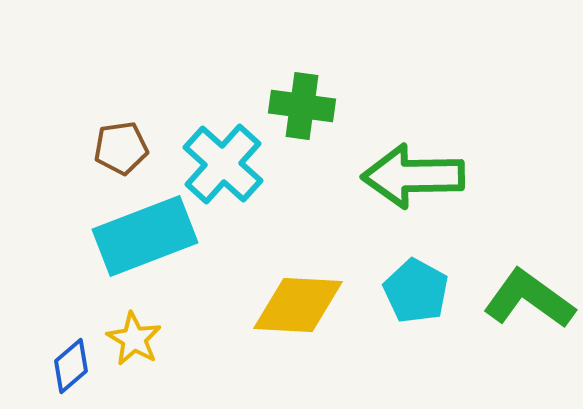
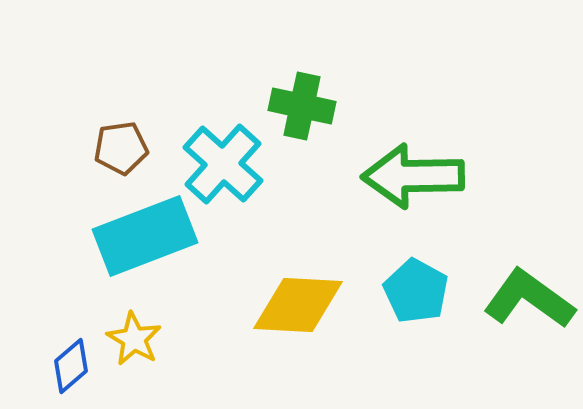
green cross: rotated 4 degrees clockwise
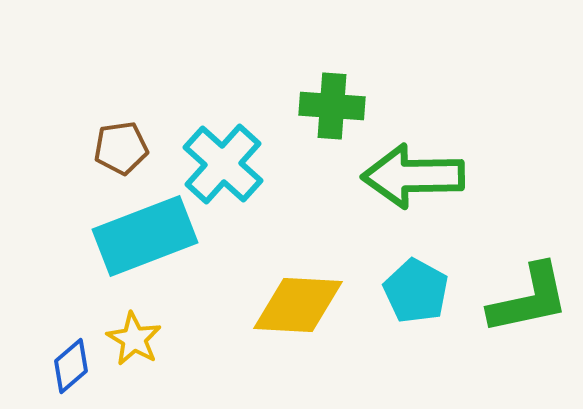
green cross: moved 30 px right; rotated 8 degrees counterclockwise
green L-shape: rotated 132 degrees clockwise
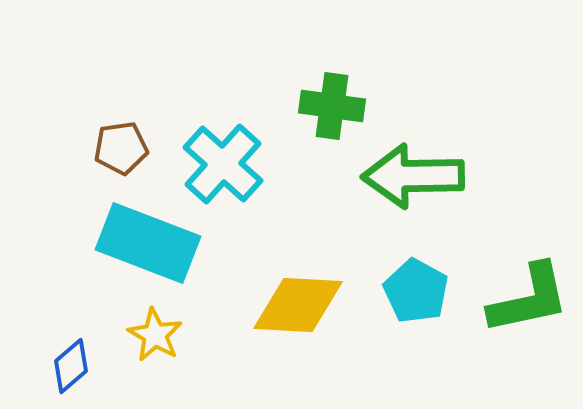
green cross: rotated 4 degrees clockwise
cyan rectangle: moved 3 px right, 7 px down; rotated 42 degrees clockwise
yellow star: moved 21 px right, 4 px up
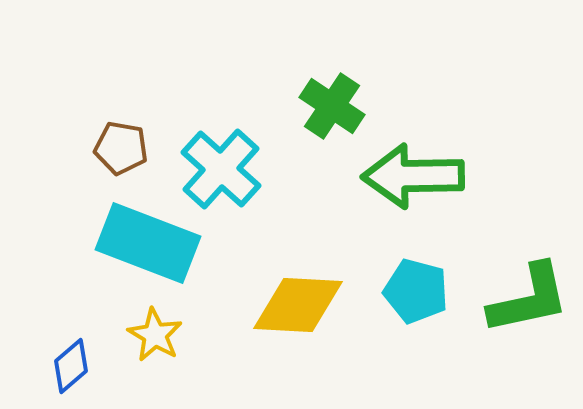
green cross: rotated 26 degrees clockwise
brown pentagon: rotated 18 degrees clockwise
cyan cross: moved 2 px left, 5 px down
cyan pentagon: rotated 14 degrees counterclockwise
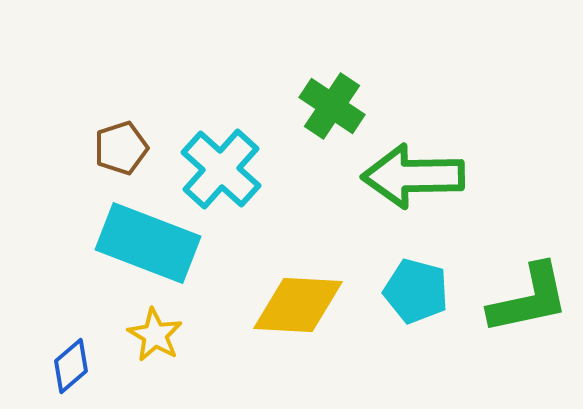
brown pentagon: rotated 28 degrees counterclockwise
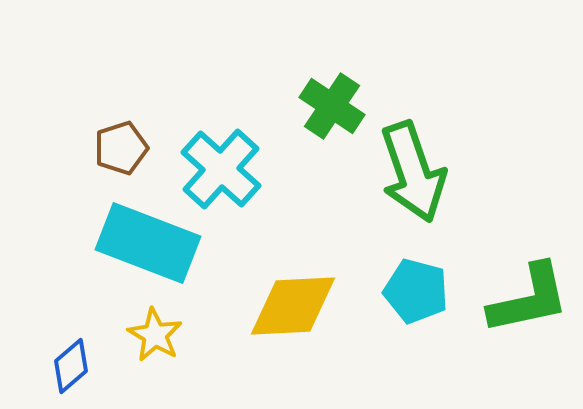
green arrow: moved 4 px up; rotated 108 degrees counterclockwise
yellow diamond: moved 5 px left, 1 px down; rotated 6 degrees counterclockwise
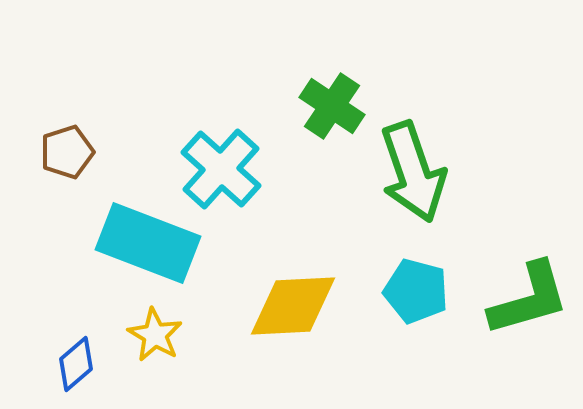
brown pentagon: moved 54 px left, 4 px down
green L-shape: rotated 4 degrees counterclockwise
blue diamond: moved 5 px right, 2 px up
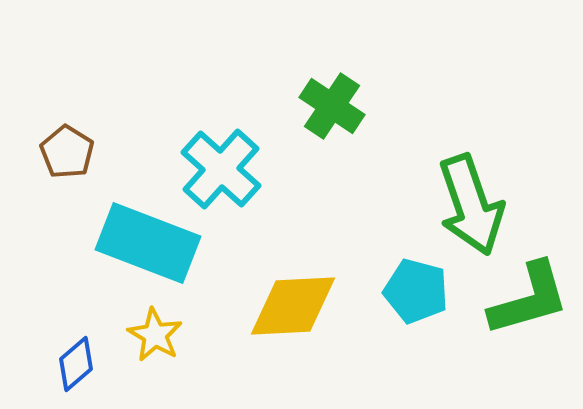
brown pentagon: rotated 22 degrees counterclockwise
green arrow: moved 58 px right, 33 px down
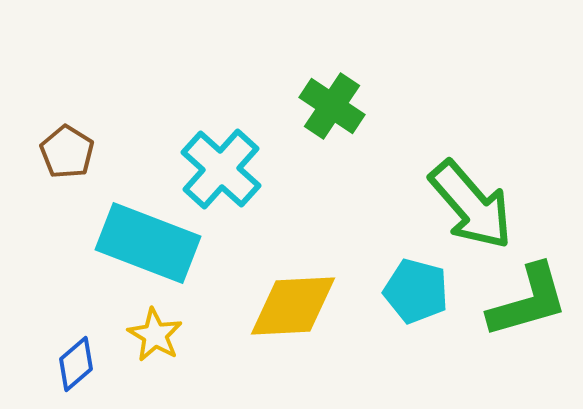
green arrow: rotated 22 degrees counterclockwise
green L-shape: moved 1 px left, 2 px down
